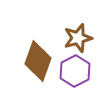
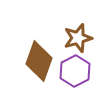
brown diamond: moved 1 px right
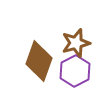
brown star: moved 2 px left, 5 px down
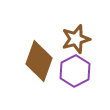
brown star: moved 4 px up
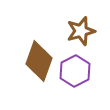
brown star: moved 5 px right, 8 px up
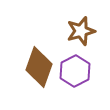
brown diamond: moved 6 px down
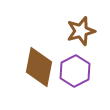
brown diamond: rotated 9 degrees counterclockwise
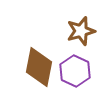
purple hexagon: rotated 8 degrees counterclockwise
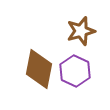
brown diamond: moved 2 px down
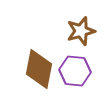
purple hexagon: rotated 20 degrees counterclockwise
